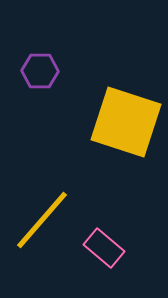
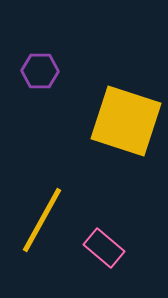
yellow square: moved 1 px up
yellow line: rotated 12 degrees counterclockwise
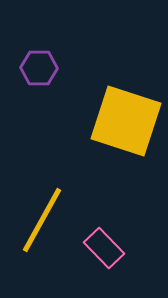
purple hexagon: moved 1 px left, 3 px up
pink rectangle: rotated 6 degrees clockwise
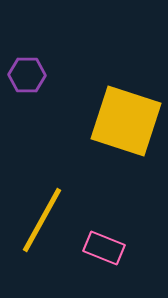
purple hexagon: moved 12 px left, 7 px down
pink rectangle: rotated 24 degrees counterclockwise
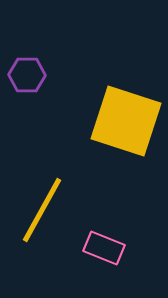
yellow line: moved 10 px up
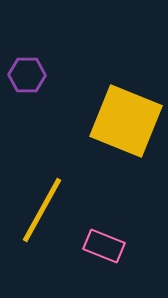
yellow square: rotated 4 degrees clockwise
pink rectangle: moved 2 px up
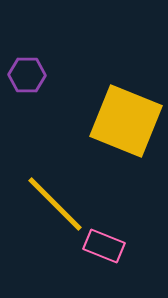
yellow line: moved 13 px right, 6 px up; rotated 74 degrees counterclockwise
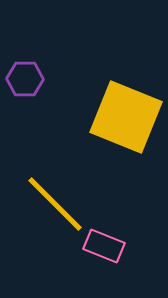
purple hexagon: moved 2 px left, 4 px down
yellow square: moved 4 px up
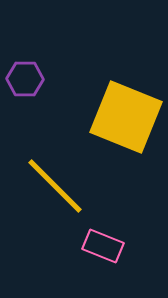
yellow line: moved 18 px up
pink rectangle: moved 1 px left
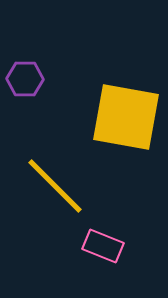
yellow square: rotated 12 degrees counterclockwise
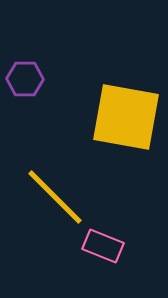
yellow line: moved 11 px down
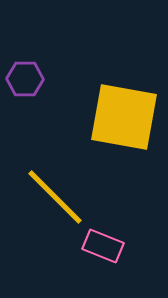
yellow square: moved 2 px left
